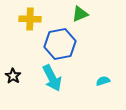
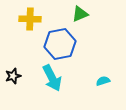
black star: rotated 21 degrees clockwise
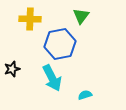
green triangle: moved 1 px right, 2 px down; rotated 30 degrees counterclockwise
black star: moved 1 px left, 7 px up
cyan semicircle: moved 18 px left, 14 px down
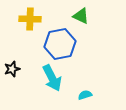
green triangle: rotated 42 degrees counterclockwise
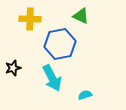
black star: moved 1 px right, 1 px up
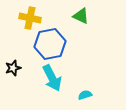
yellow cross: moved 1 px up; rotated 10 degrees clockwise
blue hexagon: moved 10 px left
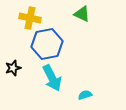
green triangle: moved 1 px right, 2 px up
blue hexagon: moved 3 px left
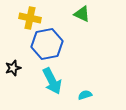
cyan arrow: moved 3 px down
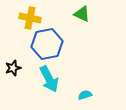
cyan arrow: moved 3 px left, 2 px up
